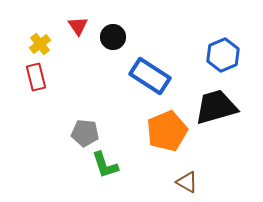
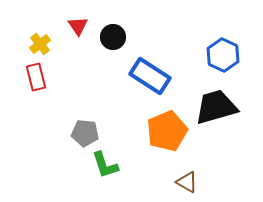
blue hexagon: rotated 12 degrees counterclockwise
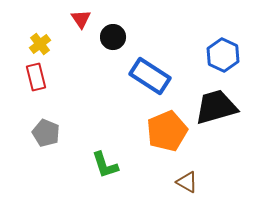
red triangle: moved 3 px right, 7 px up
gray pentagon: moved 39 px left; rotated 16 degrees clockwise
